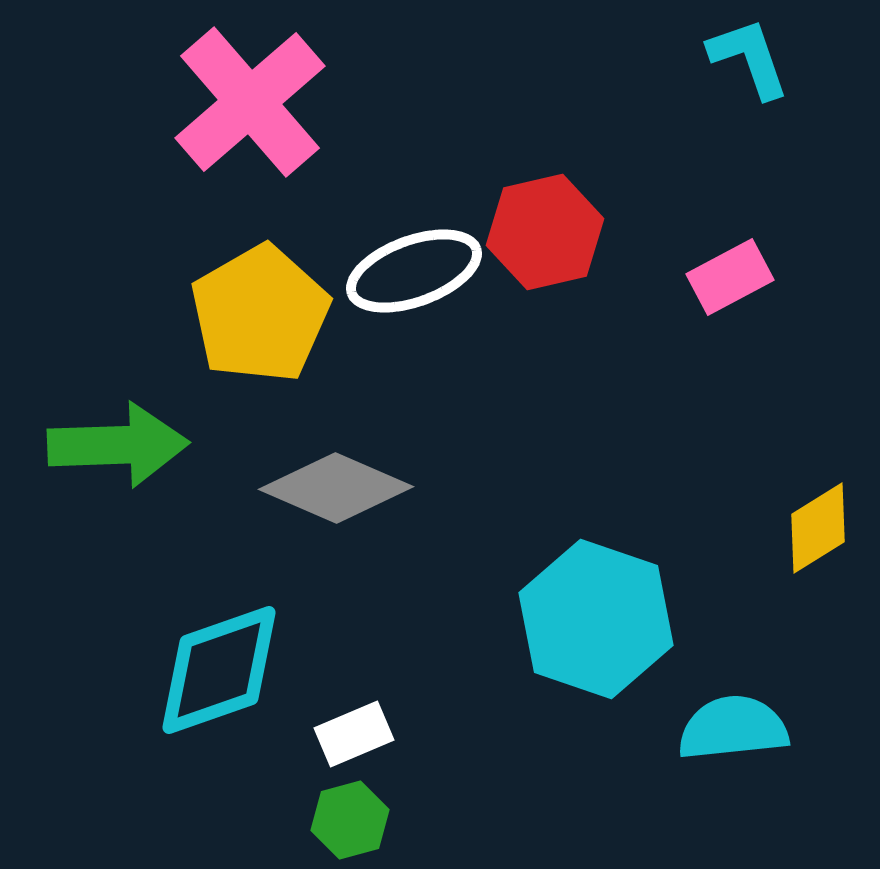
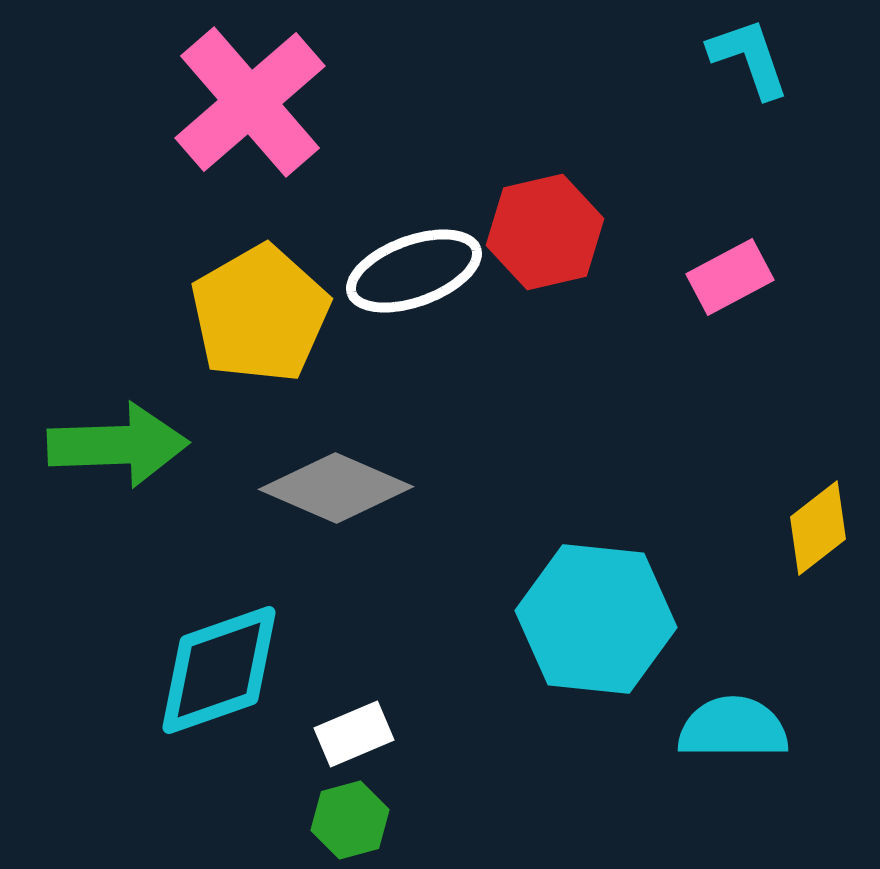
yellow diamond: rotated 6 degrees counterclockwise
cyan hexagon: rotated 13 degrees counterclockwise
cyan semicircle: rotated 6 degrees clockwise
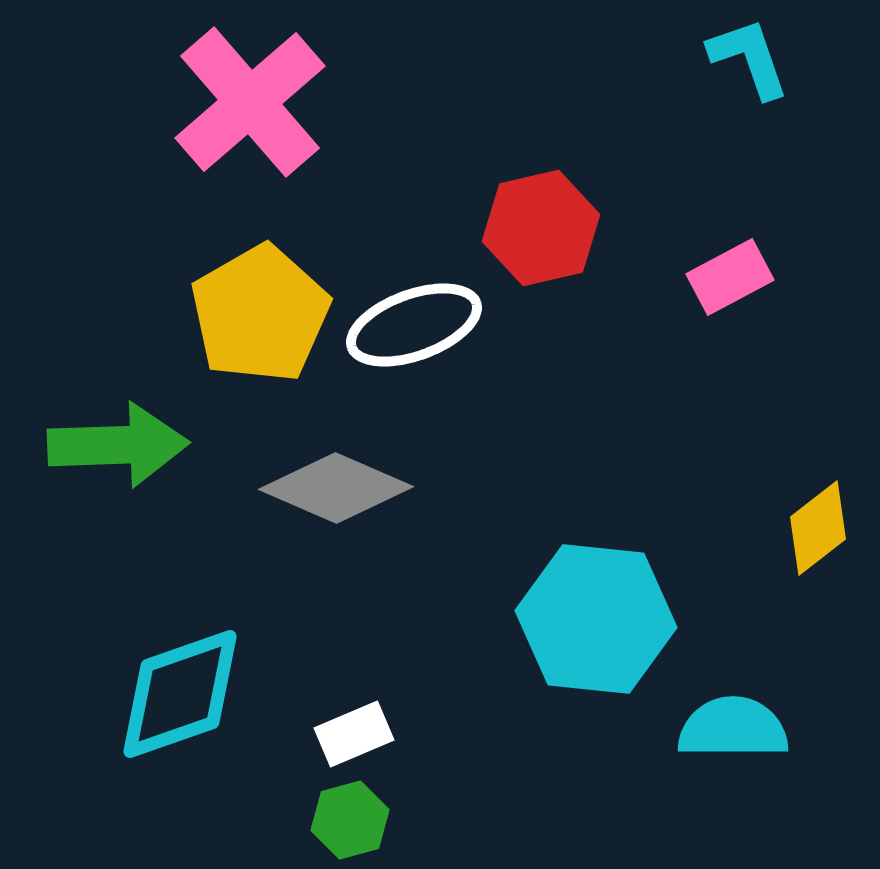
red hexagon: moved 4 px left, 4 px up
white ellipse: moved 54 px down
cyan diamond: moved 39 px left, 24 px down
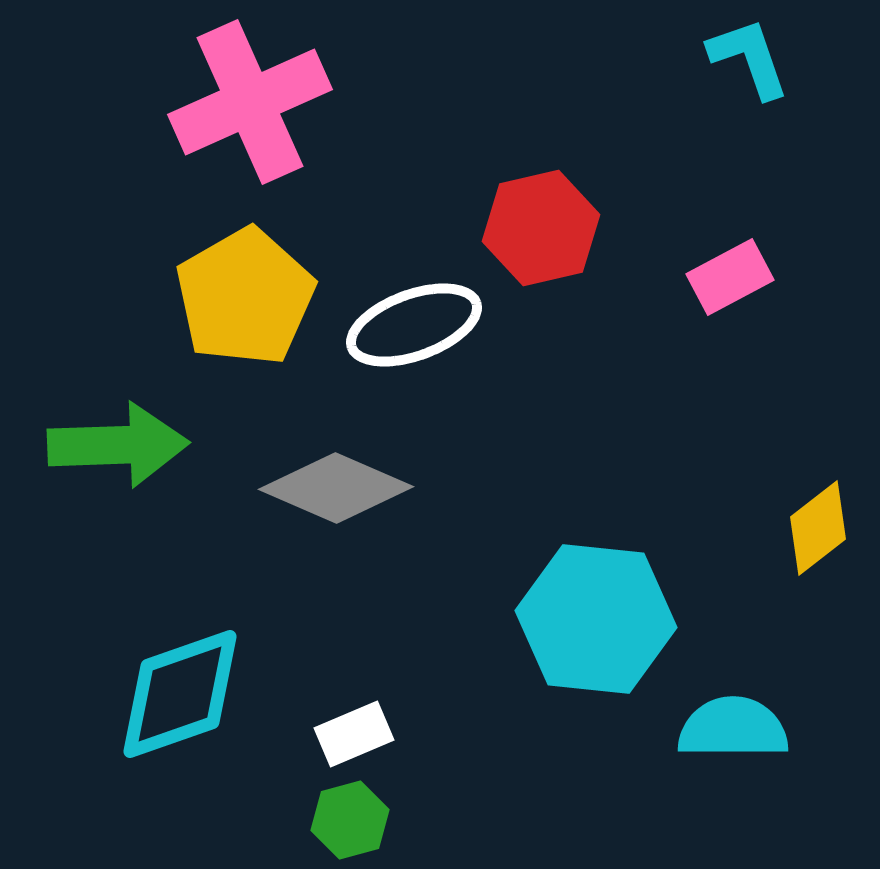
pink cross: rotated 17 degrees clockwise
yellow pentagon: moved 15 px left, 17 px up
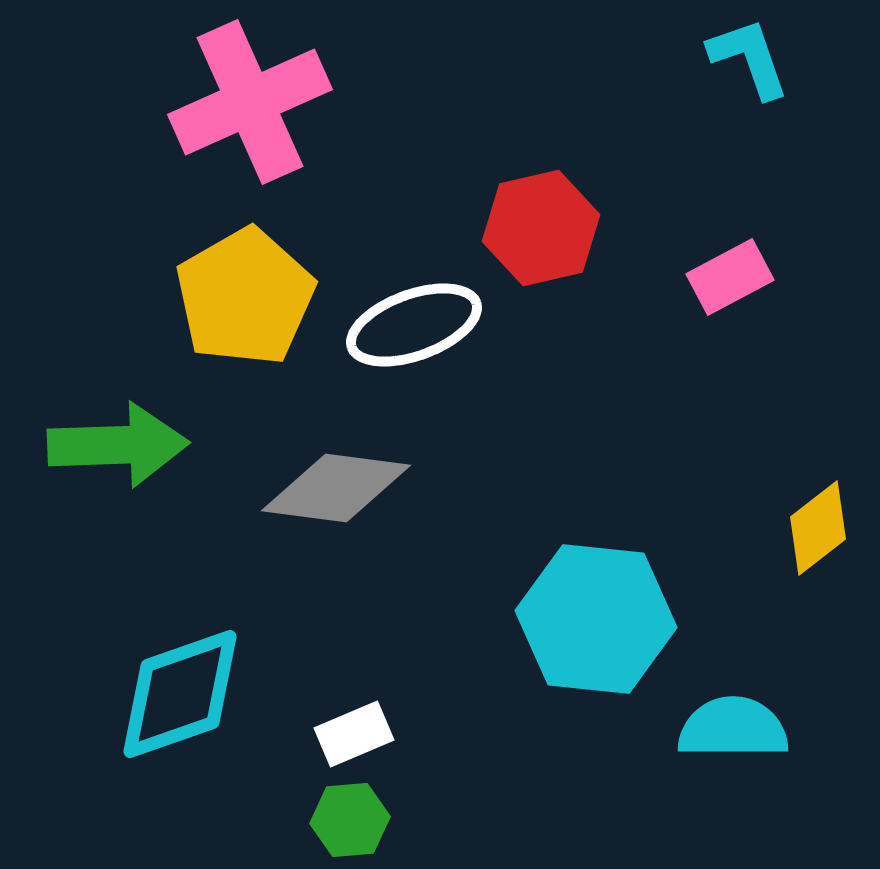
gray diamond: rotated 16 degrees counterclockwise
green hexagon: rotated 10 degrees clockwise
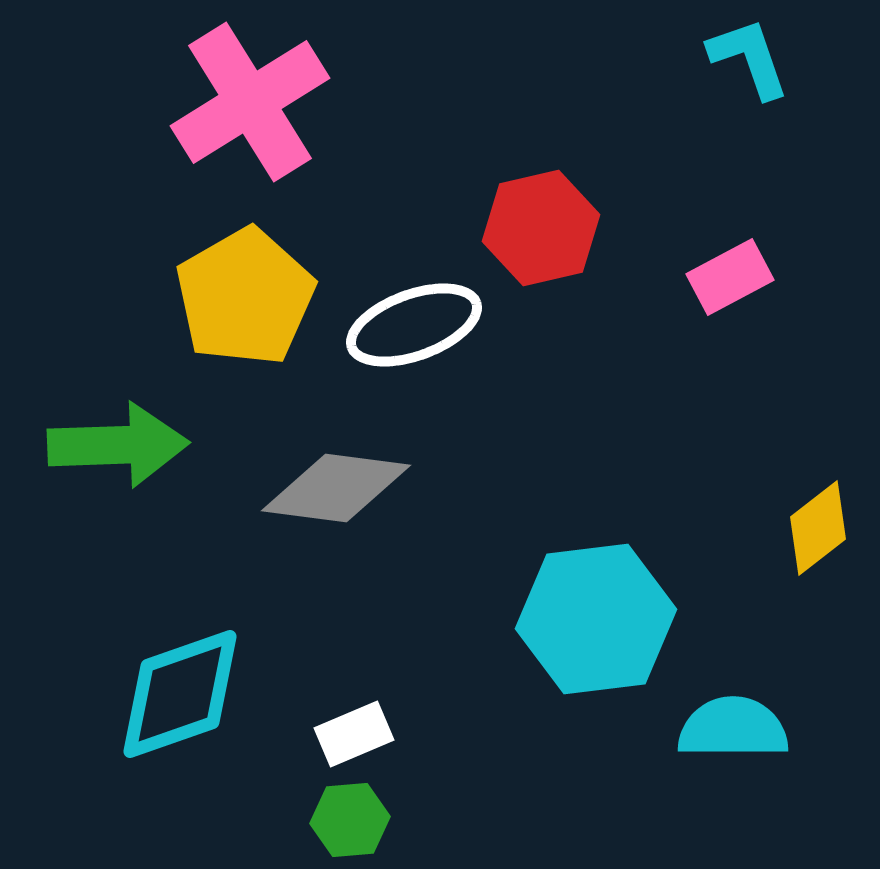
pink cross: rotated 8 degrees counterclockwise
cyan hexagon: rotated 13 degrees counterclockwise
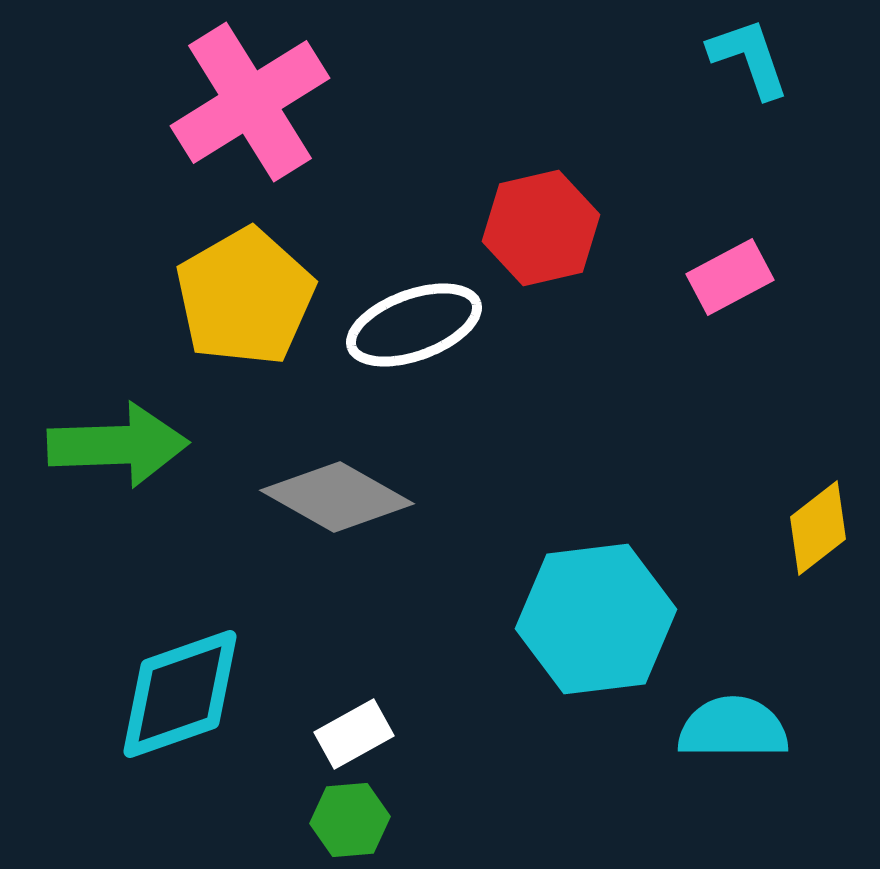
gray diamond: moved 1 px right, 9 px down; rotated 22 degrees clockwise
white rectangle: rotated 6 degrees counterclockwise
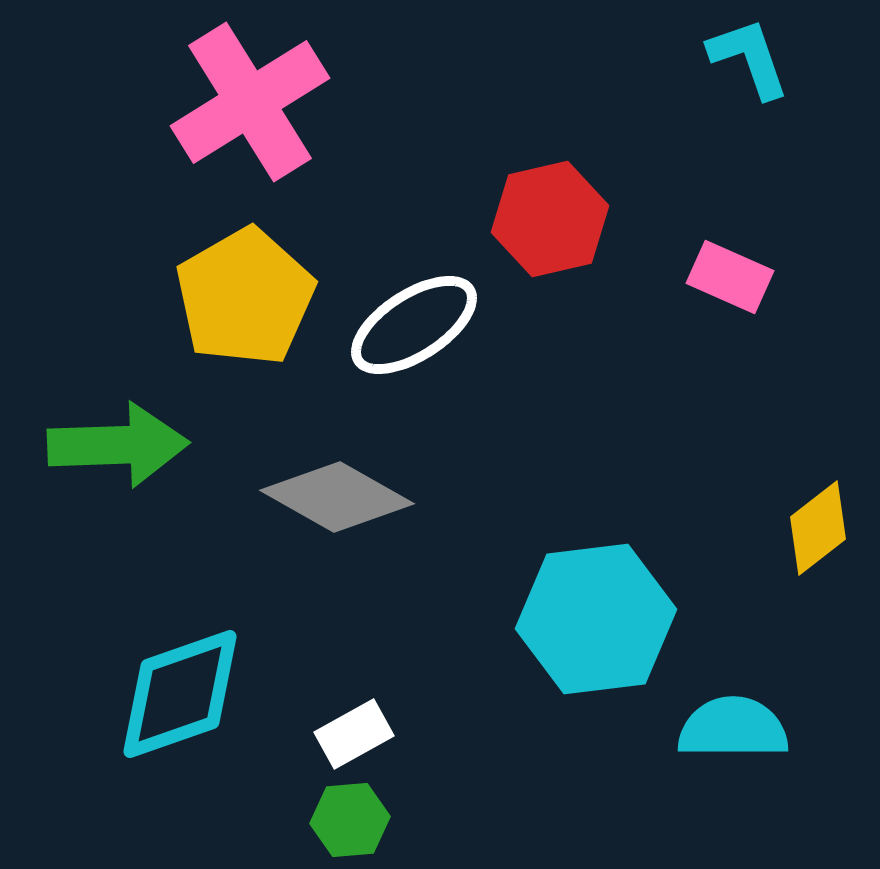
red hexagon: moved 9 px right, 9 px up
pink rectangle: rotated 52 degrees clockwise
white ellipse: rotated 13 degrees counterclockwise
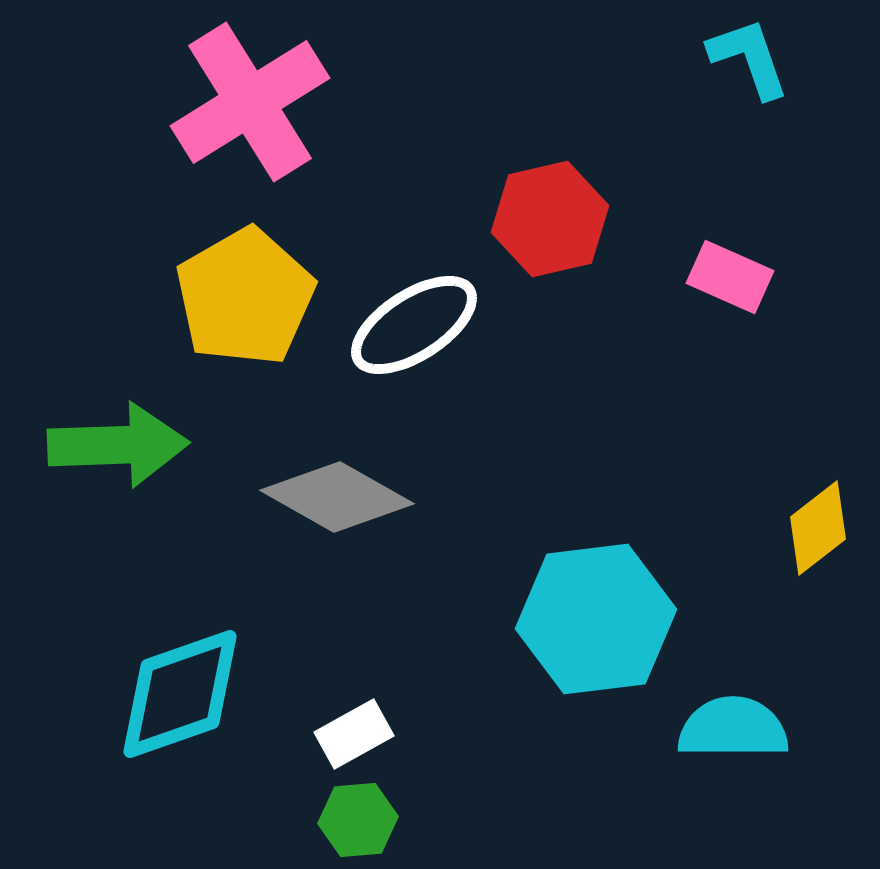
green hexagon: moved 8 px right
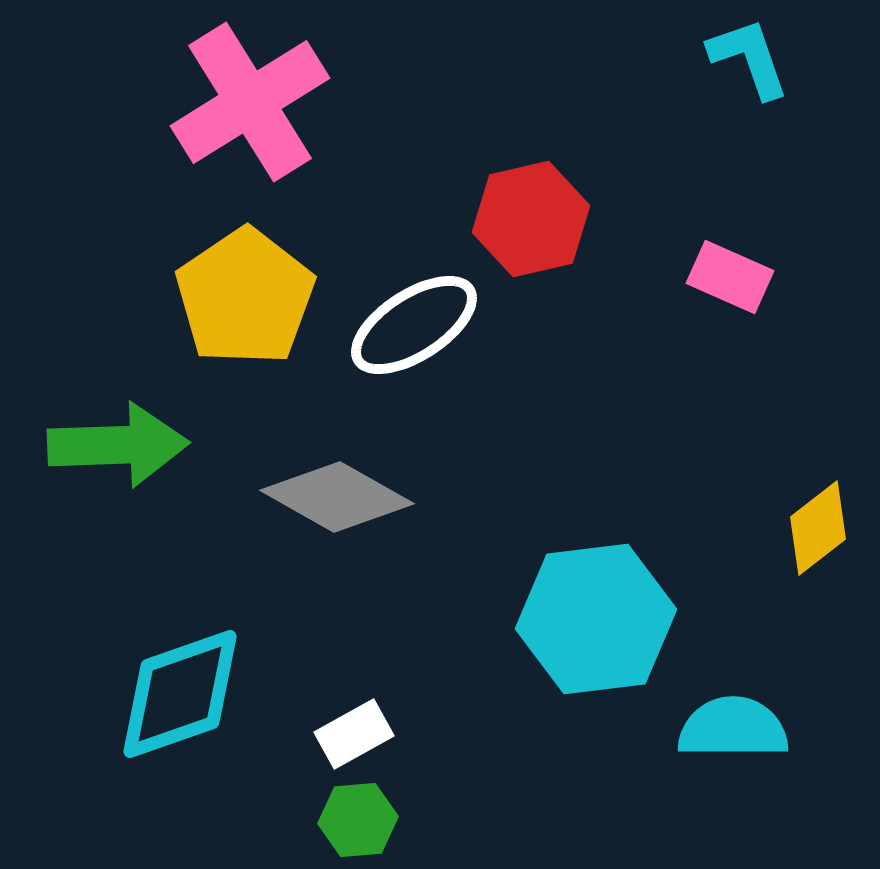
red hexagon: moved 19 px left
yellow pentagon: rotated 4 degrees counterclockwise
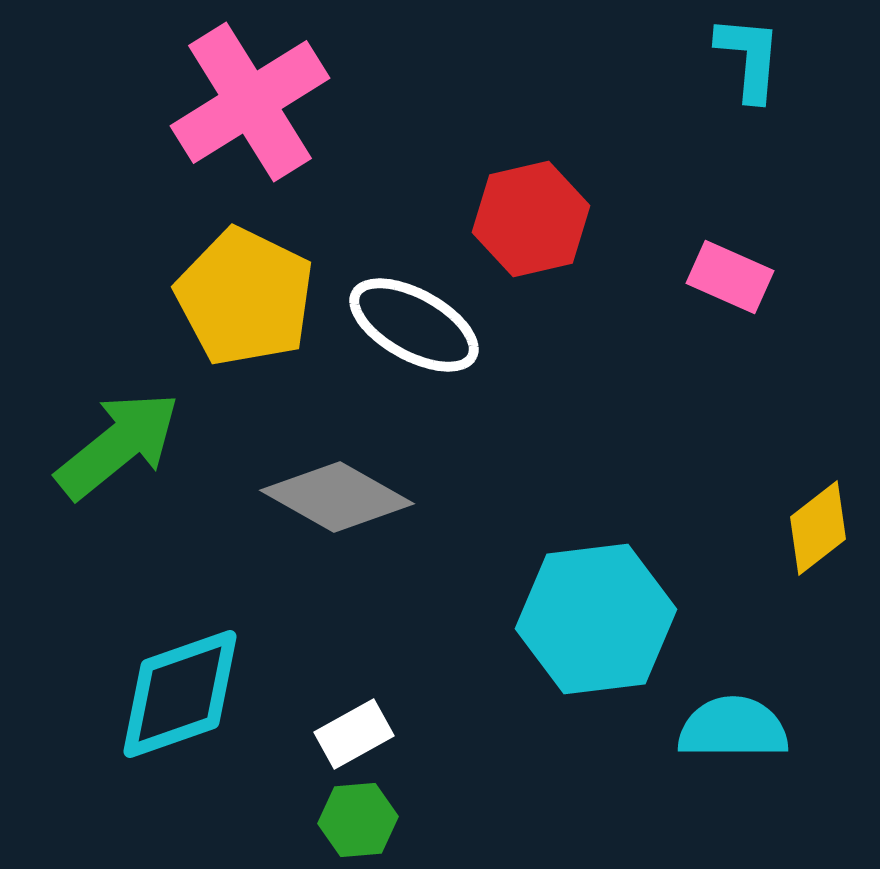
cyan L-shape: rotated 24 degrees clockwise
yellow pentagon: rotated 12 degrees counterclockwise
white ellipse: rotated 62 degrees clockwise
green arrow: rotated 37 degrees counterclockwise
